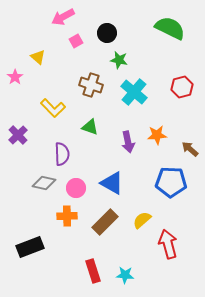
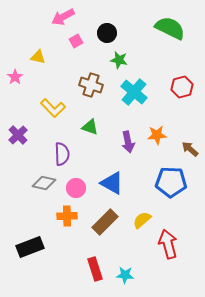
yellow triangle: rotated 28 degrees counterclockwise
red rectangle: moved 2 px right, 2 px up
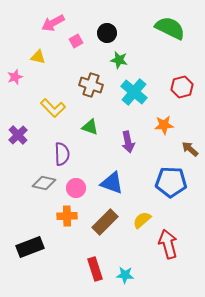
pink arrow: moved 10 px left, 6 px down
pink star: rotated 14 degrees clockwise
orange star: moved 7 px right, 10 px up
blue triangle: rotated 10 degrees counterclockwise
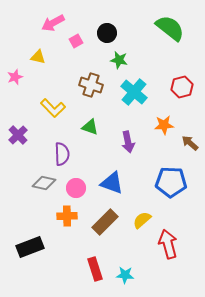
green semicircle: rotated 12 degrees clockwise
brown arrow: moved 6 px up
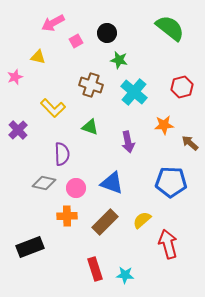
purple cross: moved 5 px up
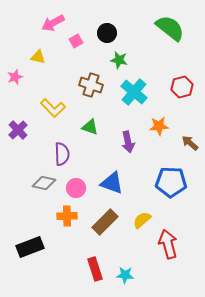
orange star: moved 5 px left, 1 px down
